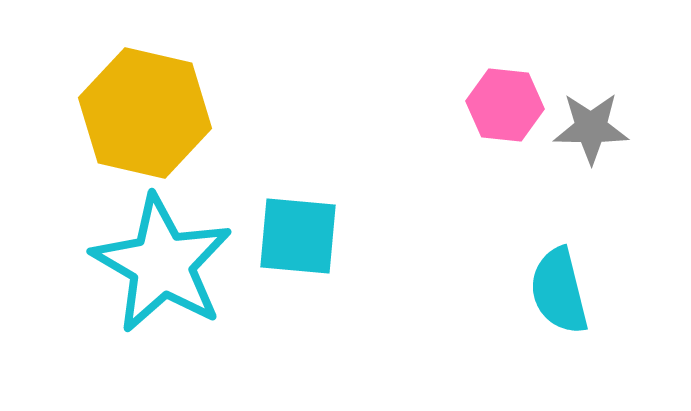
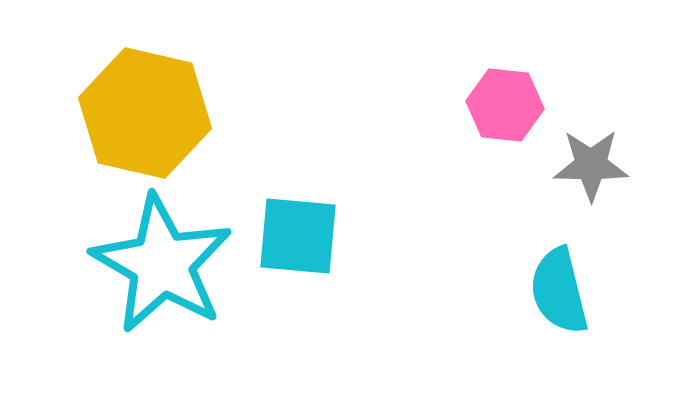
gray star: moved 37 px down
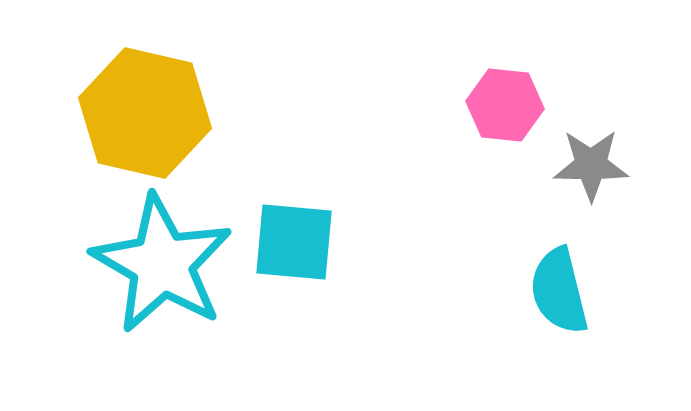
cyan square: moved 4 px left, 6 px down
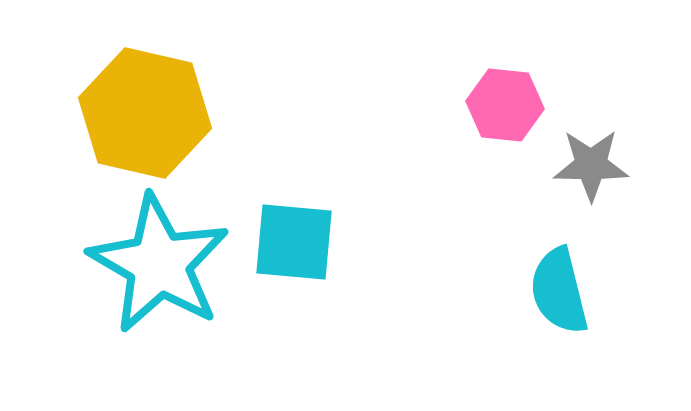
cyan star: moved 3 px left
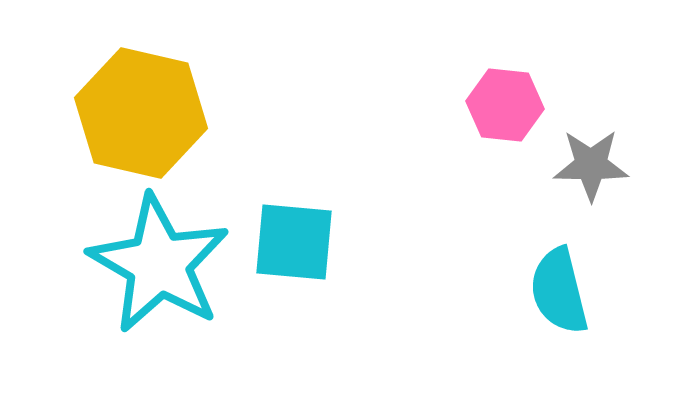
yellow hexagon: moved 4 px left
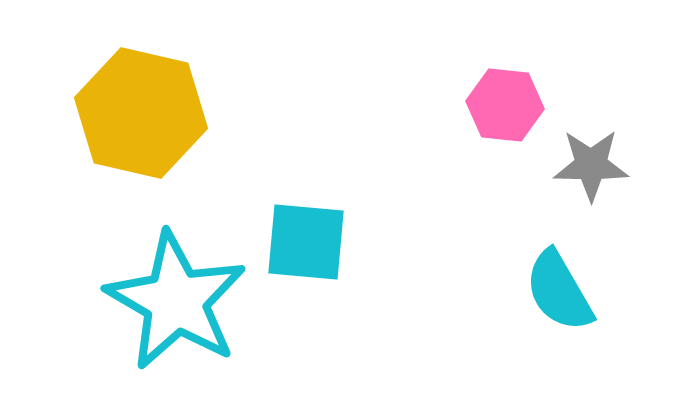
cyan square: moved 12 px right
cyan star: moved 17 px right, 37 px down
cyan semicircle: rotated 16 degrees counterclockwise
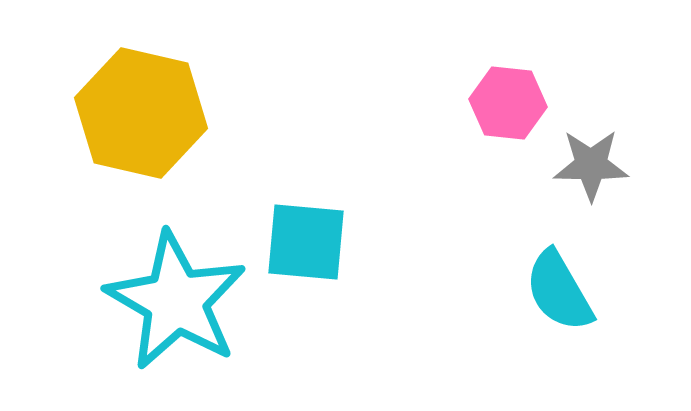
pink hexagon: moved 3 px right, 2 px up
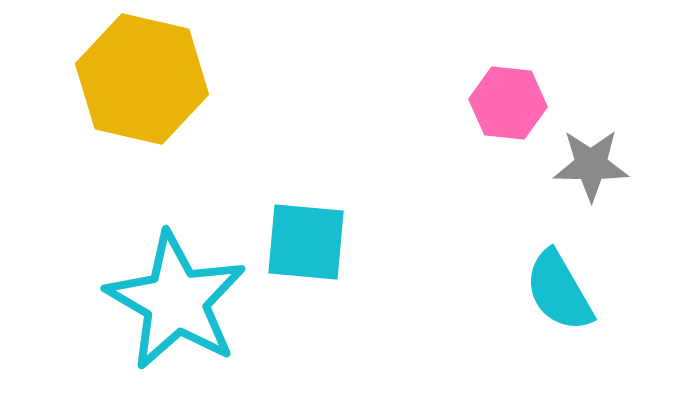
yellow hexagon: moved 1 px right, 34 px up
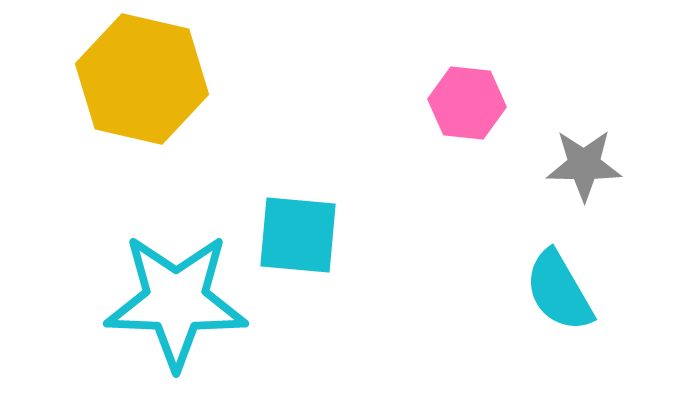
pink hexagon: moved 41 px left
gray star: moved 7 px left
cyan square: moved 8 px left, 7 px up
cyan star: rotated 28 degrees counterclockwise
